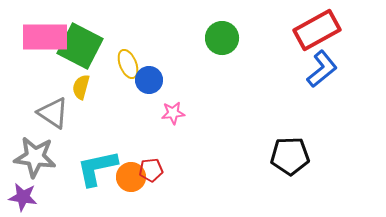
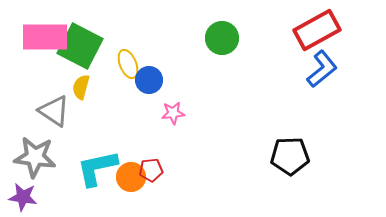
gray triangle: moved 1 px right, 2 px up
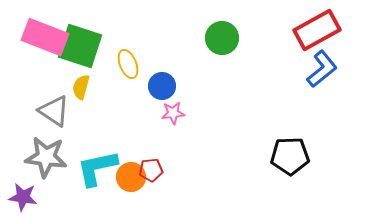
pink rectangle: rotated 21 degrees clockwise
green square: rotated 9 degrees counterclockwise
blue circle: moved 13 px right, 6 px down
gray star: moved 11 px right
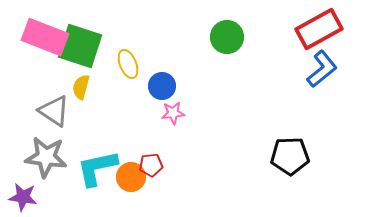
red rectangle: moved 2 px right, 1 px up
green circle: moved 5 px right, 1 px up
red pentagon: moved 5 px up
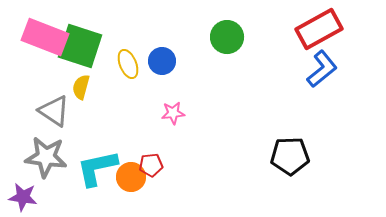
blue circle: moved 25 px up
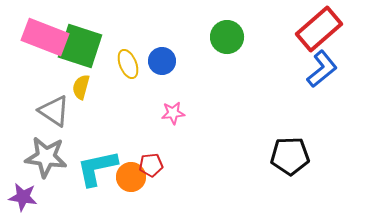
red rectangle: rotated 12 degrees counterclockwise
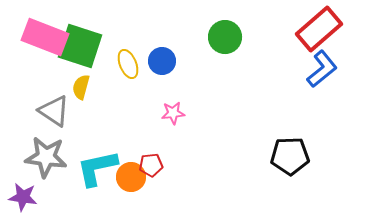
green circle: moved 2 px left
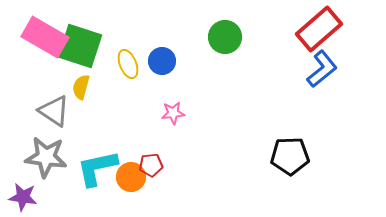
pink rectangle: rotated 9 degrees clockwise
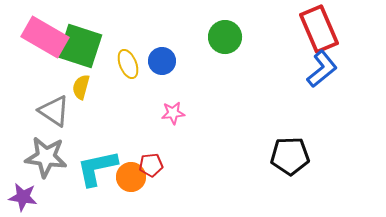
red rectangle: rotated 72 degrees counterclockwise
